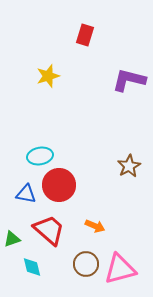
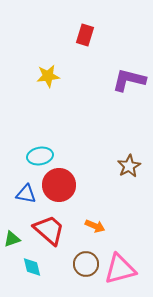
yellow star: rotated 10 degrees clockwise
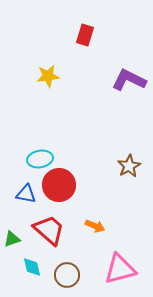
purple L-shape: rotated 12 degrees clockwise
cyan ellipse: moved 3 px down
brown circle: moved 19 px left, 11 px down
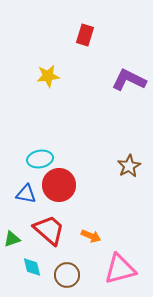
orange arrow: moved 4 px left, 10 px down
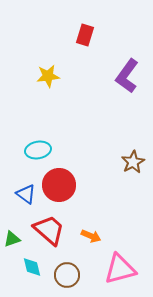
purple L-shape: moved 2 px left, 4 px up; rotated 80 degrees counterclockwise
cyan ellipse: moved 2 px left, 9 px up
brown star: moved 4 px right, 4 px up
blue triangle: rotated 25 degrees clockwise
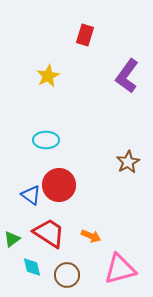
yellow star: rotated 20 degrees counterclockwise
cyan ellipse: moved 8 px right, 10 px up; rotated 10 degrees clockwise
brown star: moved 5 px left
blue triangle: moved 5 px right, 1 px down
red trapezoid: moved 3 px down; rotated 8 degrees counterclockwise
green triangle: rotated 18 degrees counterclockwise
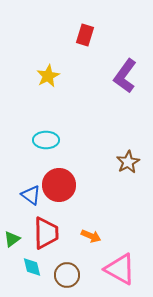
purple L-shape: moved 2 px left
red trapezoid: moved 3 px left; rotated 56 degrees clockwise
pink triangle: rotated 44 degrees clockwise
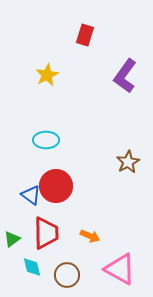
yellow star: moved 1 px left, 1 px up
red circle: moved 3 px left, 1 px down
orange arrow: moved 1 px left
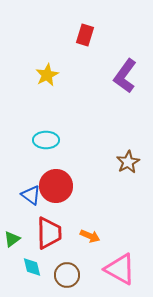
red trapezoid: moved 3 px right
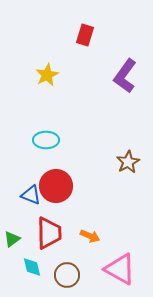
blue triangle: rotated 15 degrees counterclockwise
